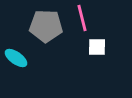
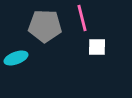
gray pentagon: moved 1 px left
cyan ellipse: rotated 55 degrees counterclockwise
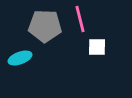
pink line: moved 2 px left, 1 px down
cyan ellipse: moved 4 px right
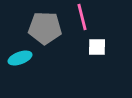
pink line: moved 2 px right, 2 px up
gray pentagon: moved 2 px down
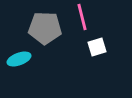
white square: rotated 18 degrees counterclockwise
cyan ellipse: moved 1 px left, 1 px down
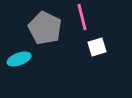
gray pentagon: rotated 24 degrees clockwise
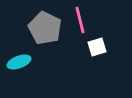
pink line: moved 2 px left, 3 px down
cyan ellipse: moved 3 px down
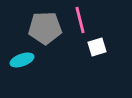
gray pentagon: rotated 28 degrees counterclockwise
cyan ellipse: moved 3 px right, 2 px up
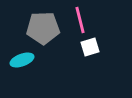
gray pentagon: moved 2 px left
white square: moved 7 px left
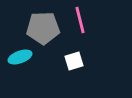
white square: moved 16 px left, 14 px down
cyan ellipse: moved 2 px left, 3 px up
